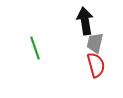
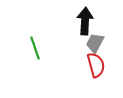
black arrow: rotated 12 degrees clockwise
gray trapezoid: rotated 15 degrees clockwise
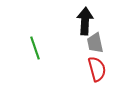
gray trapezoid: rotated 40 degrees counterclockwise
red semicircle: moved 1 px right, 4 px down
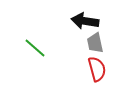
black arrow: rotated 84 degrees counterclockwise
green line: rotated 30 degrees counterclockwise
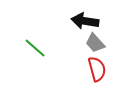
gray trapezoid: rotated 30 degrees counterclockwise
